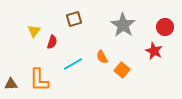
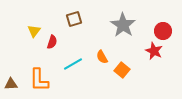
red circle: moved 2 px left, 4 px down
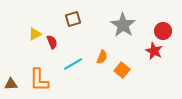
brown square: moved 1 px left
yellow triangle: moved 1 px right, 3 px down; rotated 24 degrees clockwise
red semicircle: rotated 40 degrees counterclockwise
orange semicircle: rotated 128 degrees counterclockwise
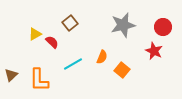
brown square: moved 3 px left, 4 px down; rotated 21 degrees counterclockwise
gray star: rotated 25 degrees clockwise
red circle: moved 4 px up
red semicircle: rotated 24 degrees counterclockwise
brown triangle: moved 9 px up; rotated 40 degrees counterclockwise
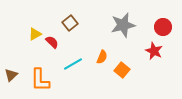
orange L-shape: moved 1 px right
